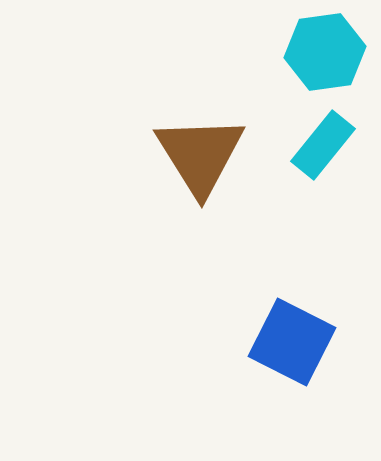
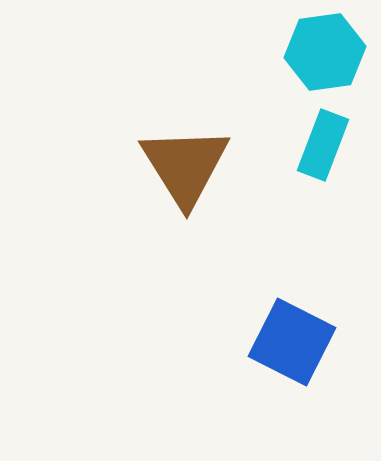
cyan rectangle: rotated 18 degrees counterclockwise
brown triangle: moved 15 px left, 11 px down
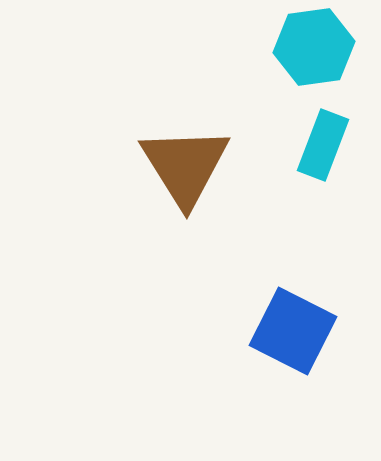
cyan hexagon: moved 11 px left, 5 px up
blue square: moved 1 px right, 11 px up
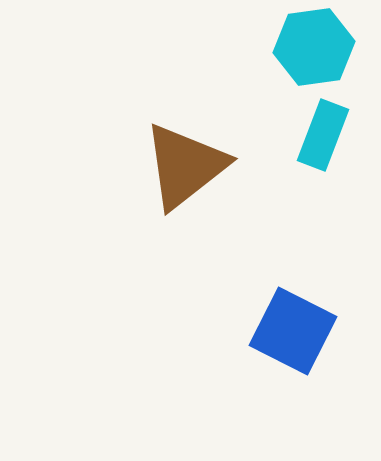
cyan rectangle: moved 10 px up
brown triangle: rotated 24 degrees clockwise
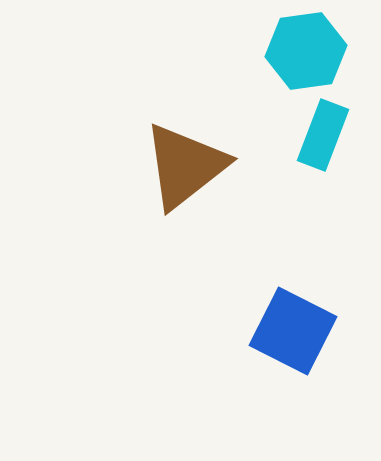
cyan hexagon: moved 8 px left, 4 px down
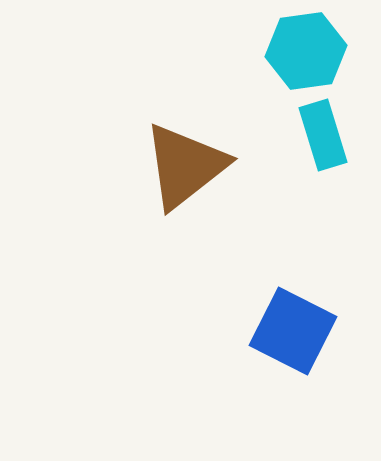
cyan rectangle: rotated 38 degrees counterclockwise
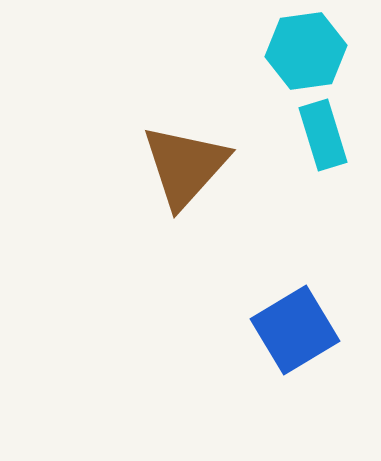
brown triangle: rotated 10 degrees counterclockwise
blue square: moved 2 px right, 1 px up; rotated 32 degrees clockwise
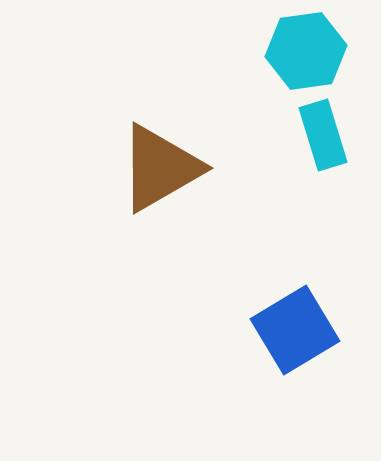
brown triangle: moved 25 px left, 2 px down; rotated 18 degrees clockwise
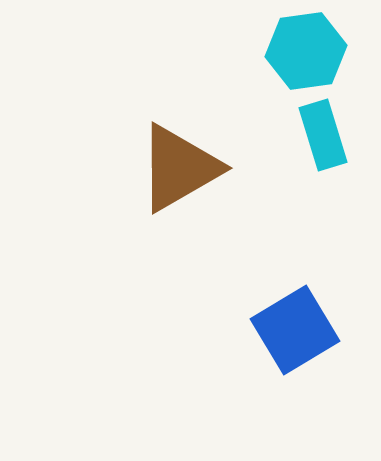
brown triangle: moved 19 px right
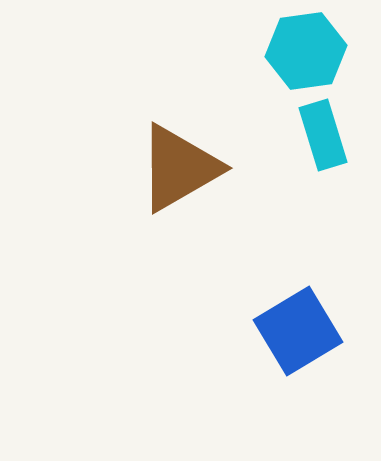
blue square: moved 3 px right, 1 px down
